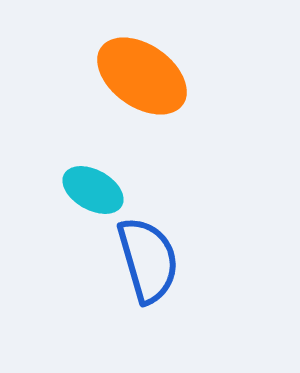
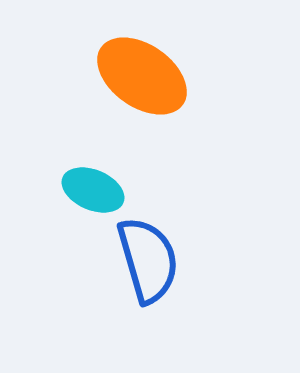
cyan ellipse: rotated 6 degrees counterclockwise
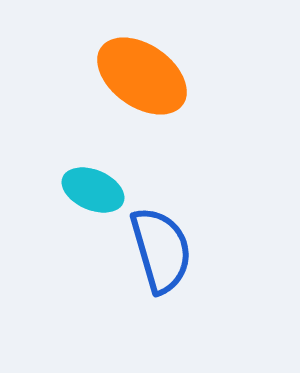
blue semicircle: moved 13 px right, 10 px up
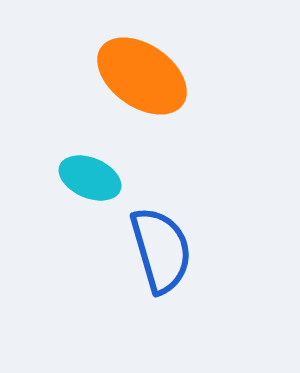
cyan ellipse: moved 3 px left, 12 px up
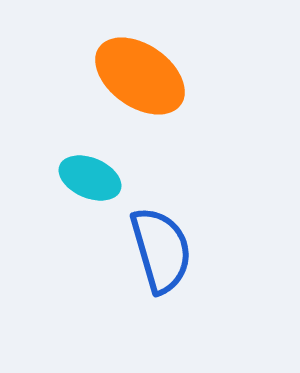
orange ellipse: moved 2 px left
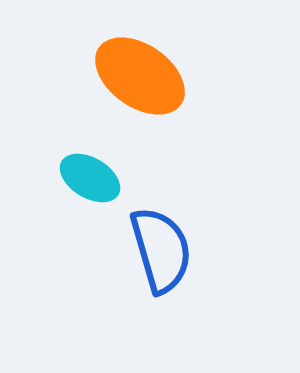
cyan ellipse: rotated 8 degrees clockwise
